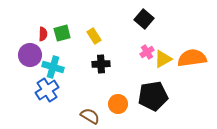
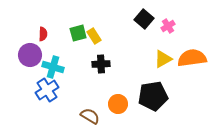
green square: moved 16 px right
pink cross: moved 21 px right, 26 px up
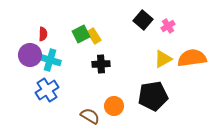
black square: moved 1 px left, 1 px down
green square: moved 3 px right, 1 px down; rotated 12 degrees counterclockwise
cyan cross: moved 3 px left, 7 px up
orange circle: moved 4 px left, 2 px down
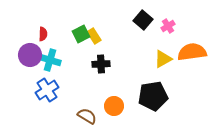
orange semicircle: moved 6 px up
brown semicircle: moved 3 px left
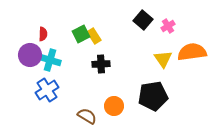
yellow triangle: rotated 36 degrees counterclockwise
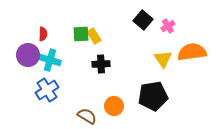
green square: rotated 24 degrees clockwise
purple circle: moved 2 px left
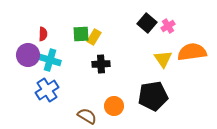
black square: moved 4 px right, 3 px down
yellow rectangle: moved 1 px down; rotated 63 degrees clockwise
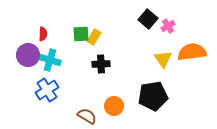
black square: moved 1 px right, 4 px up
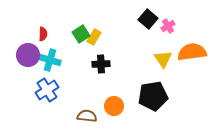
green square: rotated 30 degrees counterclockwise
brown semicircle: rotated 24 degrees counterclockwise
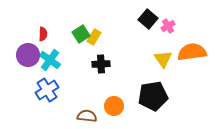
cyan cross: rotated 20 degrees clockwise
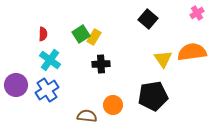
pink cross: moved 29 px right, 13 px up
purple circle: moved 12 px left, 30 px down
orange circle: moved 1 px left, 1 px up
